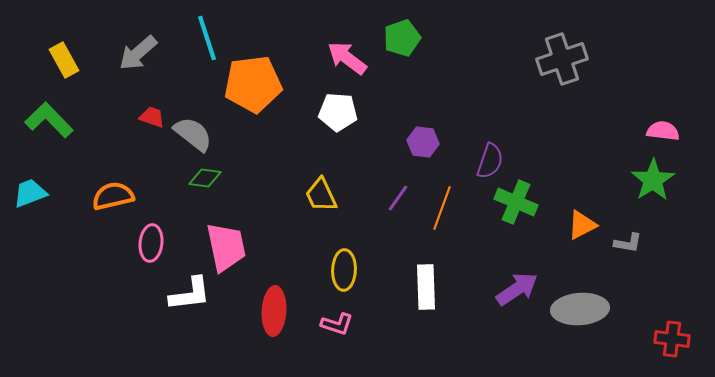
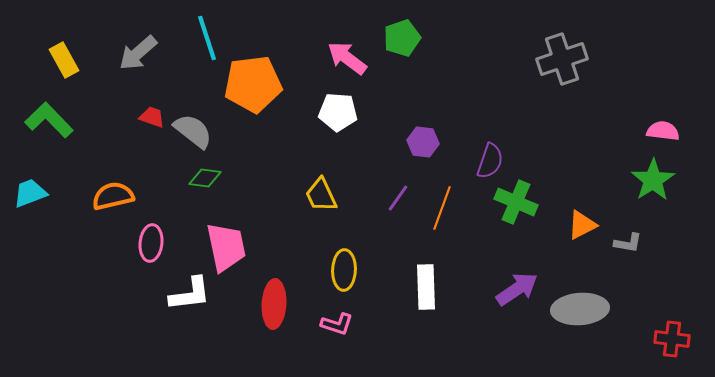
gray semicircle: moved 3 px up
red ellipse: moved 7 px up
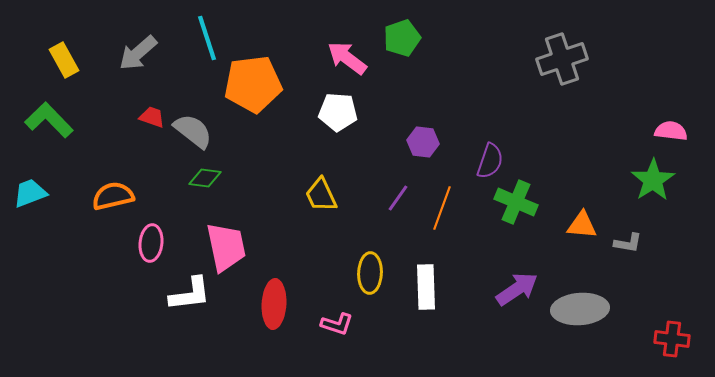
pink semicircle: moved 8 px right
orange triangle: rotated 32 degrees clockwise
yellow ellipse: moved 26 px right, 3 px down
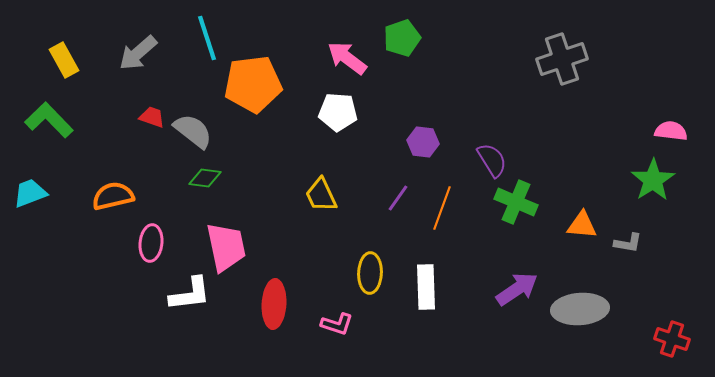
purple semicircle: moved 2 px right, 1 px up; rotated 51 degrees counterclockwise
red cross: rotated 12 degrees clockwise
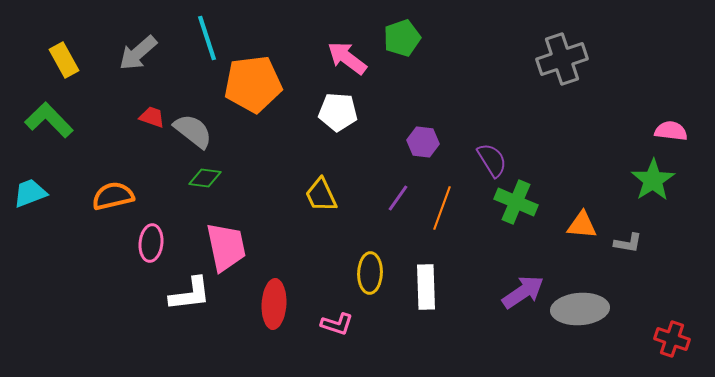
purple arrow: moved 6 px right, 3 px down
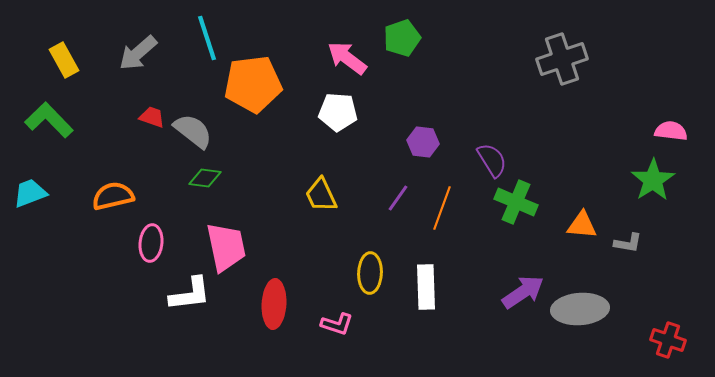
red cross: moved 4 px left, 1 px down
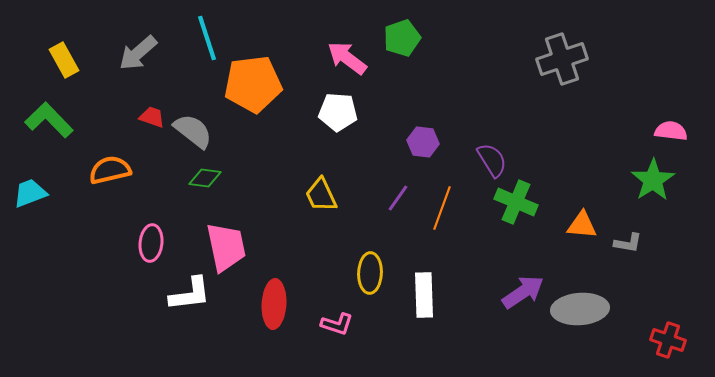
orange semicircle: moved 3 px left, 26 px up
white rectangle: moved 2 px left, 8 px down
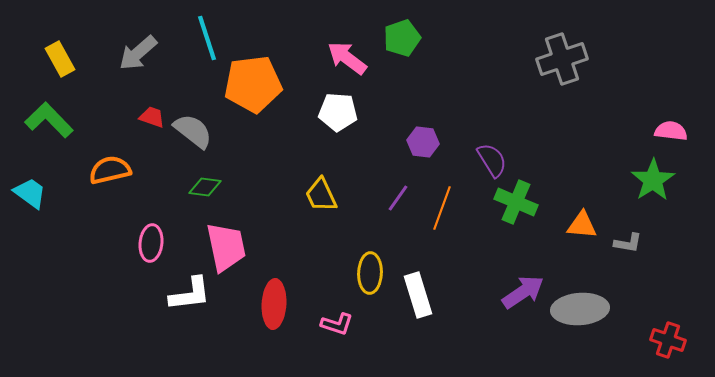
yellow rectangle: moved 4 px left, 1 px up
green diamond: moved 9 px down
cyan trapezoid: rotated 57 degrees clockwise
white rectangle: moved 6 px left; rotated 15 degrees counterclockwise
